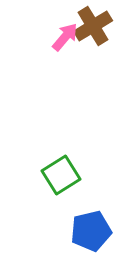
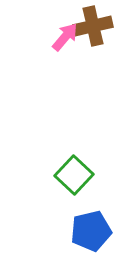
brown cross: rotated 18 degrees clockwise
green square: moved 13 px right; rotated 15 degrees counterclockwise
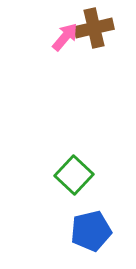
brown cross: moved 1 px right, 2 px down
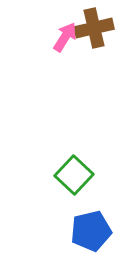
pink arrow: rotated 8 degrees counterclockwise
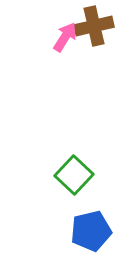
brown cross: moved 2 px up
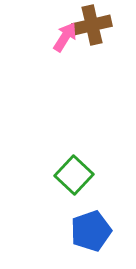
brown cross: moved 2 px left, 1 px up
blue pentagon: rotated 6 degrees counterclockwise
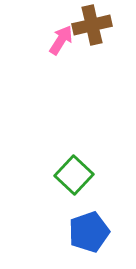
pink arrow: moved 4 px left, 3 px down
blue pentagon: moved 2 px left, 1 px down
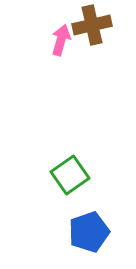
pink arrow: rotated 16 degrees counterclockwise
green square: moved 4 px left; rotated 12 degrees clockwise
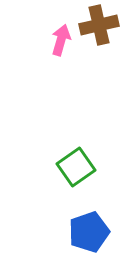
brown cross: moved 7 px right
green square: moved 6 px right, 8 px up
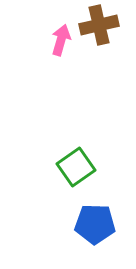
blue pentagon: moved 6 px right, 8 px up; rotated 21 degrees clockwise
